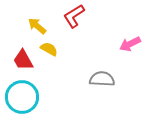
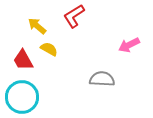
pink arrow: moved 1 px left, 1 px down
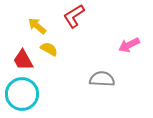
cyan circle: moved 3 px up
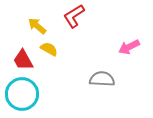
pink arrow: moved 2 px down
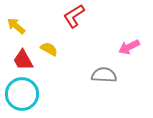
yellow arrow: moved 21 px left
gray semicircle: moved 2 px right, 4 px up
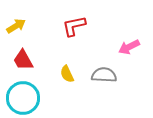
red L-shape: moved 10 px down; rotated 20 degrees clockwise
yellow arrow: rotated 108 degrees clockwise
yellow semicircle: moved 18 px right, 25 px down; rotated 144 degrees counterclockwise
cyan circle: moved 1 px right, 4 px down
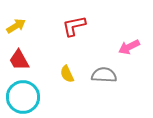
red trapezoid: moved 4 px left
cyan circle: moved 1 px up
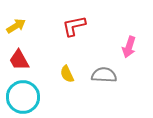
pink arrow: rotated 45 degrees counterclockwise
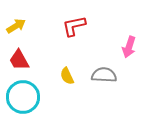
yellow semicircle: moved 2 px down
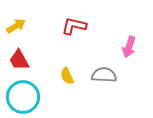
red L-shape: rotated 25 degrees clockwise
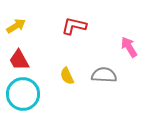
pink arrow: rotated 130 degrees clockwise
cyan circle: moved 3 px up
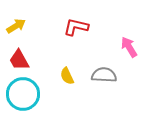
red L-shape: moved 2 px right, 1 px down
